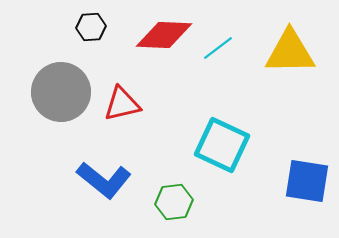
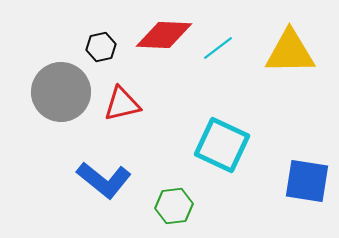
black hexagon: moved 10 px right, 20 px down; rotated 8 degrees counterclockwise
green hexagon: moved 4 px down
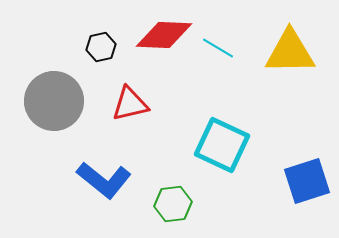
cyan line: rotated 68 degrees clockwise
gray circle: moved 7 px left, 9 px down
red triangle: moved 8 px right
blue square: rotated 27 degrees counterclockwise
green hexagon: moved 1 px left, 2 px up
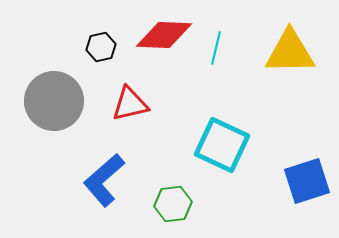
cyan line: moved 2 px left; rotated 72 degrees clockwise
blue L-shape: rotated 100 degrees clockwise
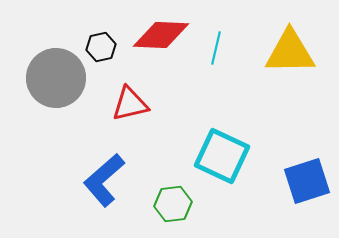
red diamond: moved 3 px left
gray circle: moved 2 px right, 23 px up
cyan square: moved 11 px down
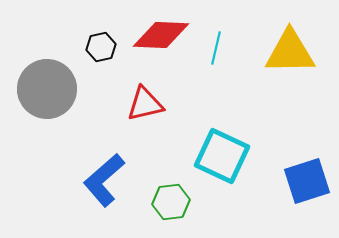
gray circle: moved 9 px left, 11 px down
red triangle: moved 15 px right
green hexagon: moved 2 px left, 2 px up
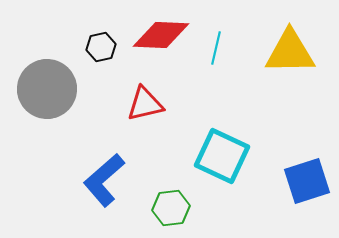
green hexagon: moved 6 px down
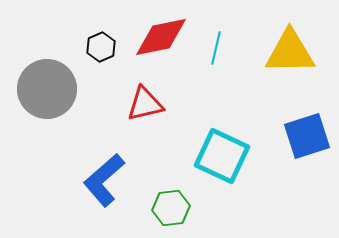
red diamond: moved 2 px down; rotated 14 degrees counterclockwise
black hexagon: rotated 12 degrees counterclockwise
blue square: moved 45 px up
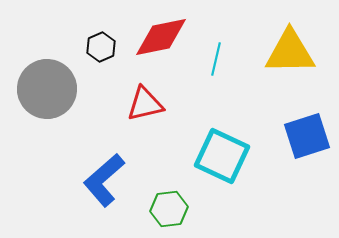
cyan line: moved 11 px down
green hexagon: moved 2 px left, 1 px down
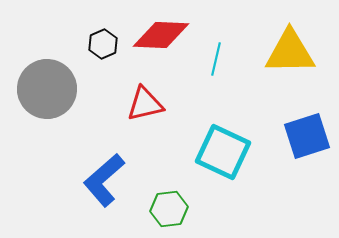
red diamond: moved 2 px up; rotated 14 degrees clockwise
black hexagon: moved 2 px right, 3 px up
cyan square: moved 1 px right, 4 px up
